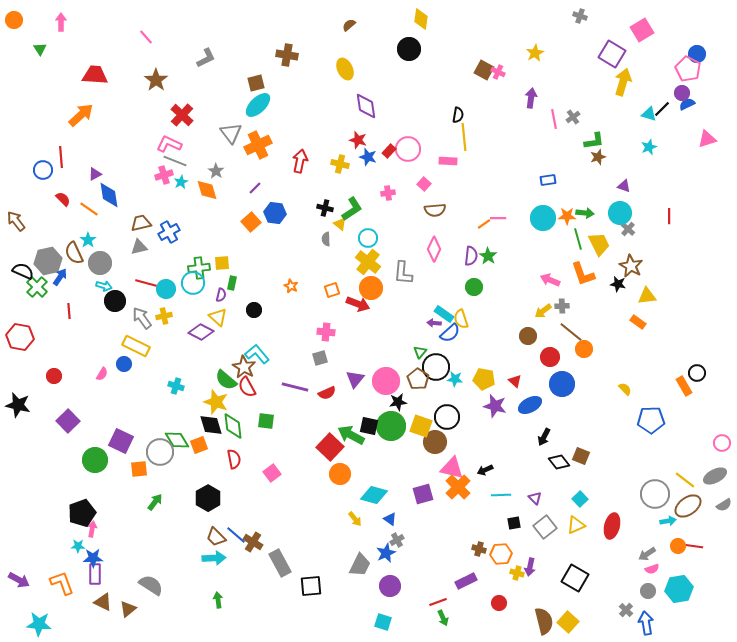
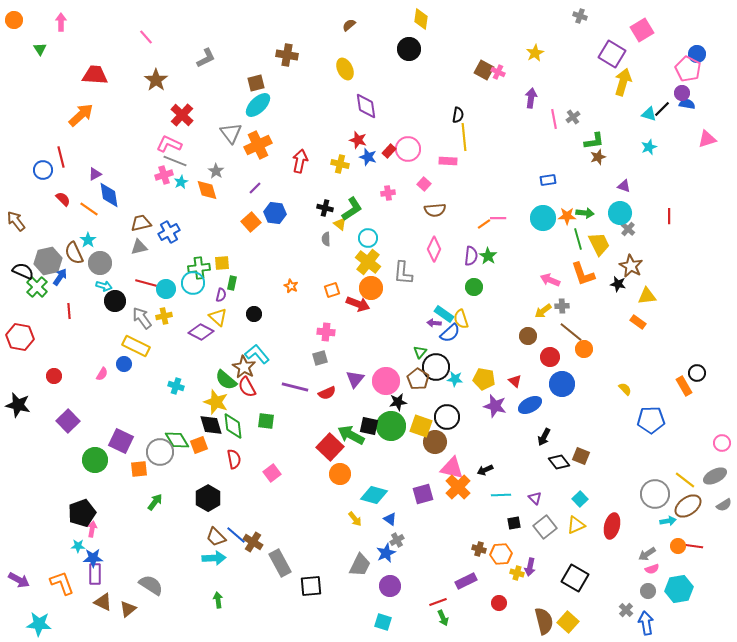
blue semicircle at (687, 104): rotated 35 degrees clockwise
red line at (61, 157): rotated 10 degrees counterclockwise
black circle at (254, 310): moved 4 px down
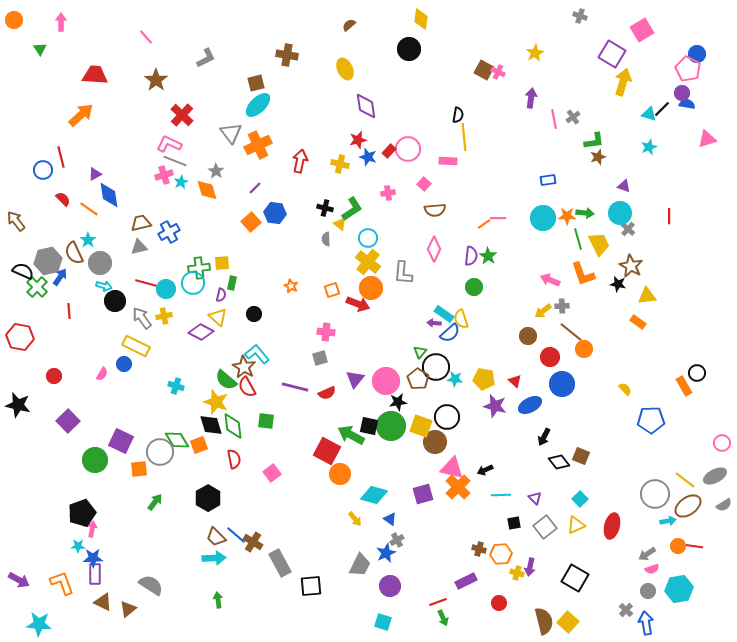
red star at (358, 140): rotated 30 degrees counterclockwise
red square at (330, 447): moved 3 px left, 4 px down; rotated 16 degrees counterclockwise
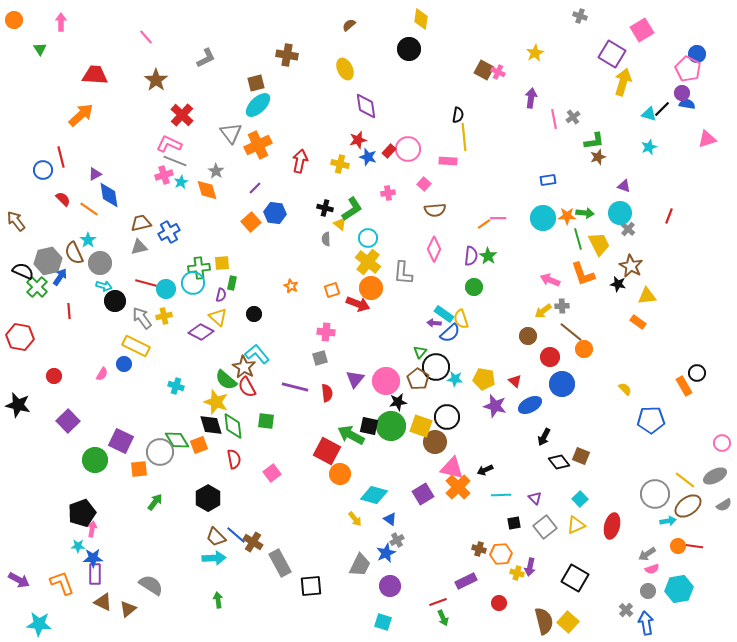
red line at (669, 216): rotated 21 degrees clockwise
red semicircle at (327, 393): rotated 72 degrees counterclockwise
purple square at (423, 494): rotated 15 degrees counterclockwise
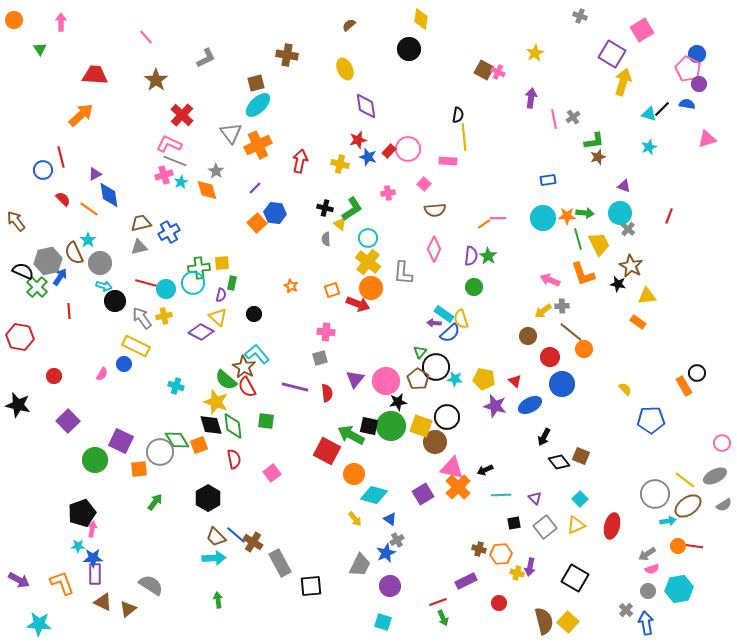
purple circle at (682, 93): moved 17 px right, 9 px up
orange square at (251, 222): moved 6 px right, 1 px down
orange circle at (340, 474): moved 14 px right
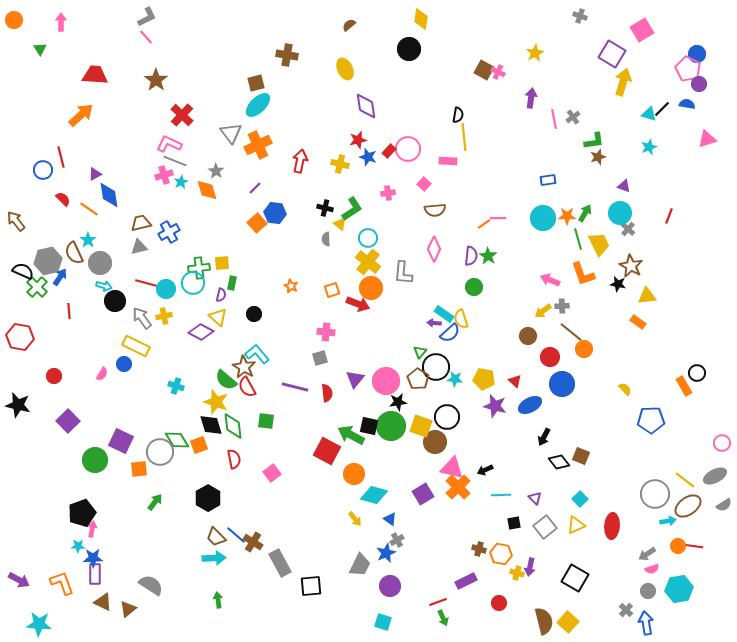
gray L-shape at (206, 58): moved 59 px left, 41 px up
green arrow at (585, 213): rotated 66 degrees counterclockwise
red ellipse at (612, 526): rotated 10 degrees counterclockwise
orange hexagon at (501, 554): rotated 15 degrees clockwise
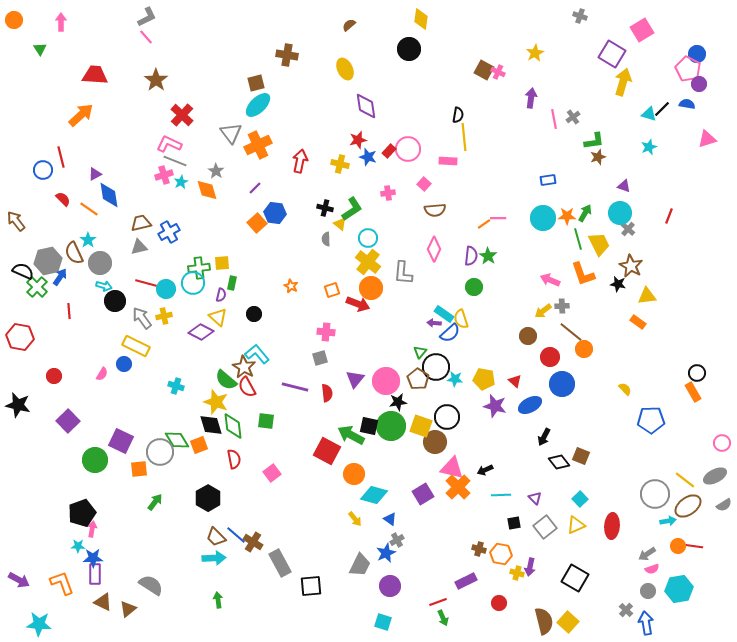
orange rectangle at (684, 386): moved 9 px right, 6 px down
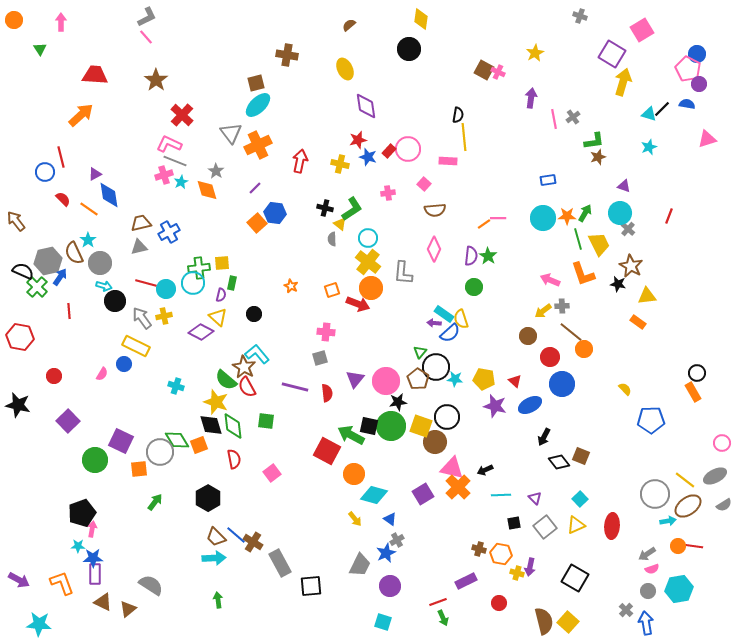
blue circle at (43, 170): moved 2 px right, 2 px down
gray semicircle at (326, 239): moved 6 px right
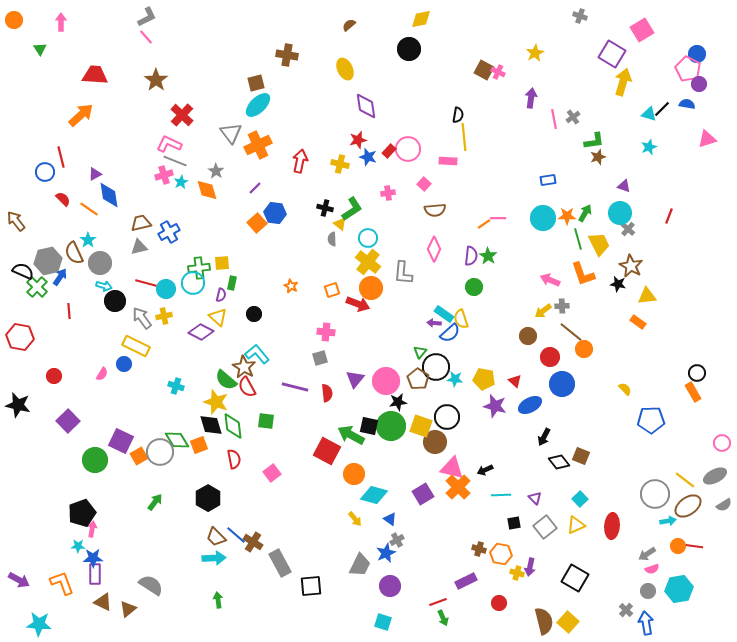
yellow diamond at (421, 19): rotated 70 degrees clockwise
orange square at (139, 469): moved 13 px up; rotated 24 degrees counterclockwise
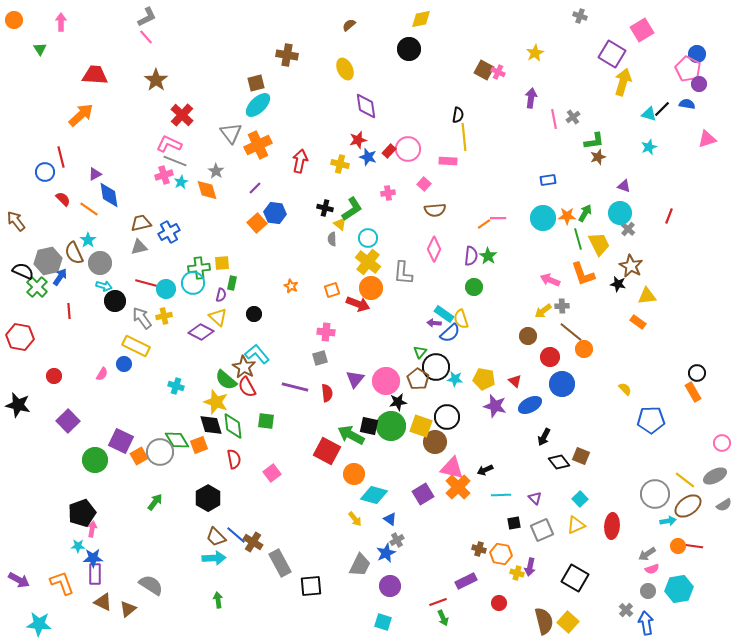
gray square at (545, 527): moved 3 px left, 3 px down; rotated 15 degrees clockwise
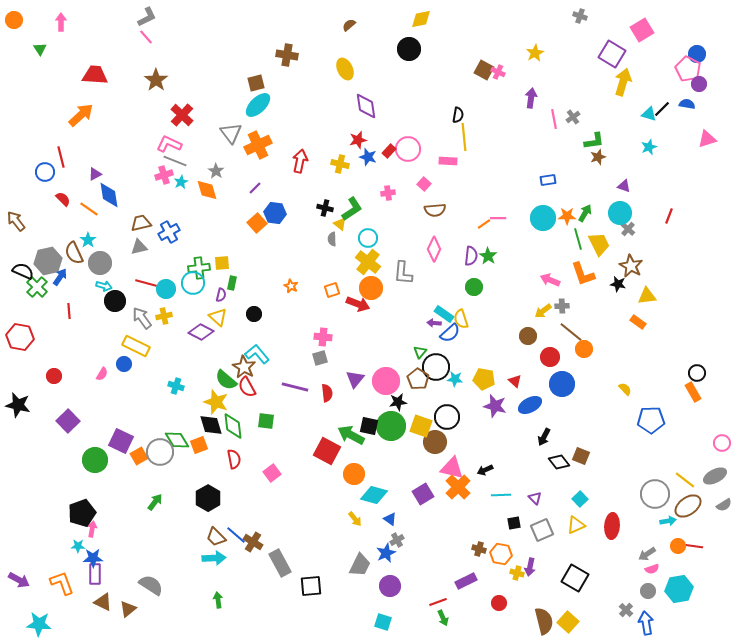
pink cross at (326, 332): moved 3 px left, 5 px down
